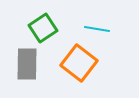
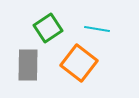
green square: moved 5 px right
gray rectangle: moved 1 px right, 1 px down
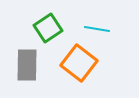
gray rectangle: moved 1 px left
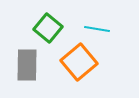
green square: rotated 16 degrees counterclockwise
orange square: moved 1 px up; rotated 12 degrees clockwise
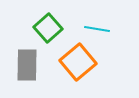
green square: rotated 8 degrees clockwise
orange square: moved 1 px left
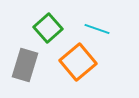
cyan line: rotated 10 degrees clockwise
gray rectangle: moved 2 px left; rotated 16 degrees clockwise
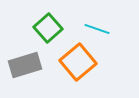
gray rectangle: rotated 56 degrees clockwise
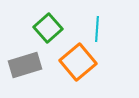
cyan line: rotated 75 degrees clockwise
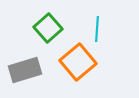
gray rectangle: moved 5 px down
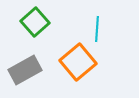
green square: moved 13 px left, 6 px up
gray rectangle: rotated 12 degrees counterclockwise
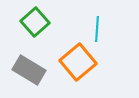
gray rectangle: moved 4 px right; rotated 60 degrees clockwise
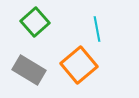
cyan line: rotated 15 degrees counterclockwise
orange square: moved 1 px right, 3 px down
